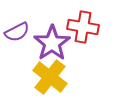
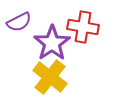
purple semicircle: moved 2 px right, 10 px up
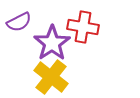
yellow cross: moved 1 px right
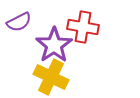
purple star: moved 2 px right, 2 px down
yellow cross: rotated 12 degrees counterclockwise
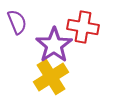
purple semicircle: moved 2 px left; rotated 85 degrees counterclockwise
yellow cross: rotated 32 degrees clockwise
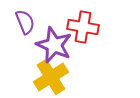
purple semicircle: moved 8 px right
purple star: rotated 15 degrees counterclockwise
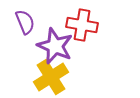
red cross: moved 1 px left, 2 px up
purple star: moved 1 px right, 1 px down
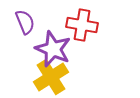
purple star: moved 2 px left, 3 px down
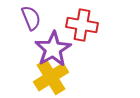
purple semicircle: moved 6 px right, 4 px up
purple star: rotated 18 degrees clockwise
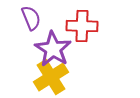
red cross: moved 1 px down; rotated 8 degrees counterclockwise
purple star: rotated 9 degrees counterclockwise
